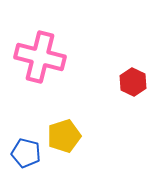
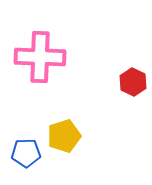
pink cross: rotated 12 degrees counterclockwise
blue pentagon: rotated 16 degrees counterclockwise
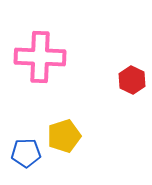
red hexagon: moved 1 px left, 2 px up
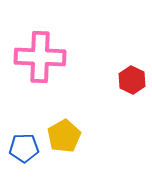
yellow pentagon: rotated 12 degrees counterclockwise
blue pentagon: moved 2 px left, 5 px up
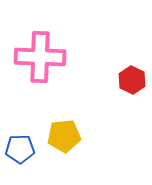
yellow pentagon: rotated 24 degrees clockwise
blue pentagon: moved 4 px left, 1 px down
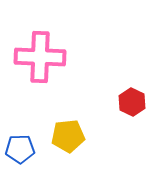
red hexagon: moved 22 px down
yellow pentagon: moved 4 px right
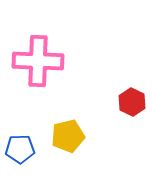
pink cross: moved 2 px left, 4 px down
yellow pentagon: rotated 8 degrees counterclockwise
